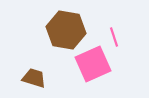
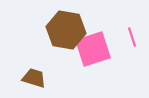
pink line: moved 18 px right
pink square: moved 15 px up; rotated 6 degrees clockwise
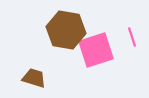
pink square: moved 3 px right, 1 px down
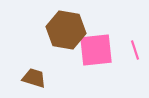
pink line: moved 3 px right, 13 px down
pink square: rotated 12 degrees clockwise
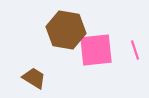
brown trapezoid: rotated 15 degrees clockwise
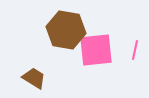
pink line: rotated 30 degrees clockwise
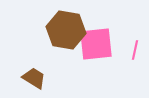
pink square: moved 6 px up
